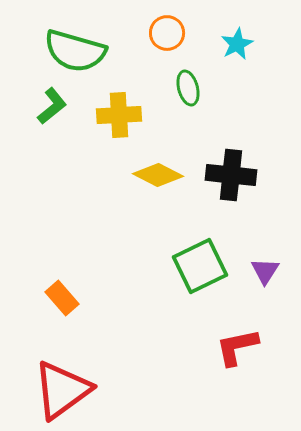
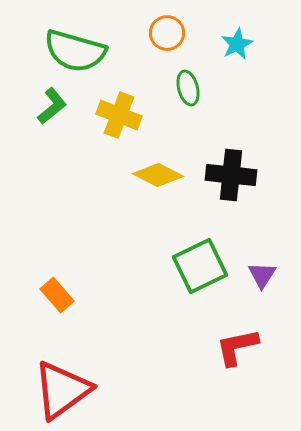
yellow cross: rotated 24 degrees clockwise
purple triangle: moved 3 px left, 4 px down
orange rectangle: moved 5 px left, 3 px up
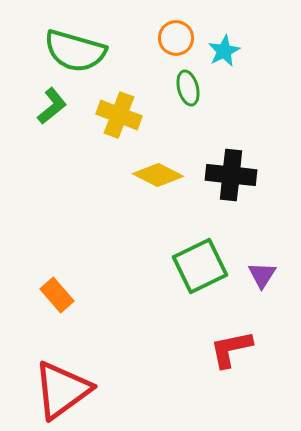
orange circle: moved 9 px right, 5 px down
cyan star: moved 13 px left, 7 px down
red L-shape: moved 6 px left, 2 px down
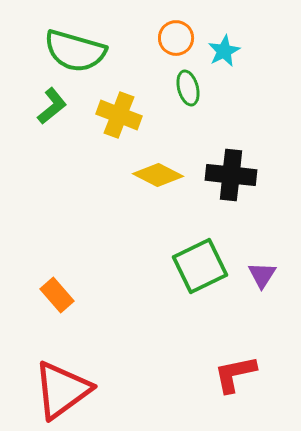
red L-shape: moved 4 px right, 25 px down
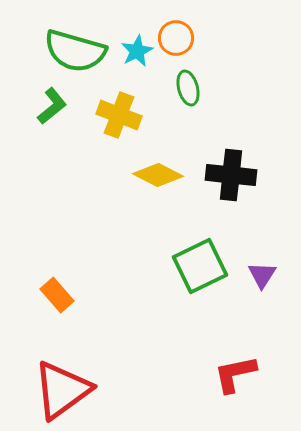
cyan star: moved 87 px left
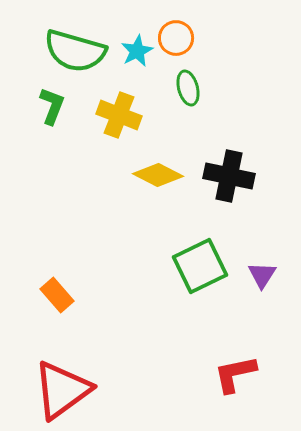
green L-shape: rotated 30 degrees counterclockwise
black cross: moved 2 px left, 1 px down; rotated 6 degrees clockwise
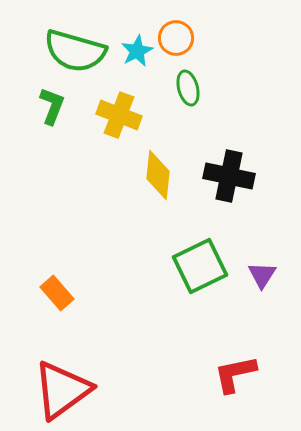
yellow diamond: rotated 69 degrees clockwise
orange rectangle: moved 2 px up
